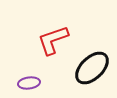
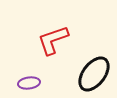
black ellipse: moved 2 px right, 6 px down; rotated 9 degrees counterclockwise
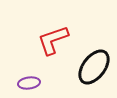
black ellipse: moved 7 px up
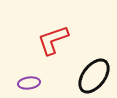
black ellipse: moved 9 px down
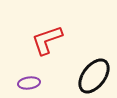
red L-shape: moved 6 px left
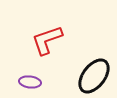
purple ellipse: moved 1 px right, 1 px up; rotated 15 degrees clockwise
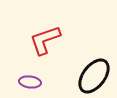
red L-shape: moved 2 px left
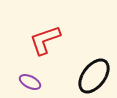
purple ellipse: rotated 20 degrees clockwise
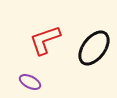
black ellipse: moved 28 px up
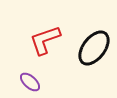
purple ellipse: rotated 15 degrees clockwise
